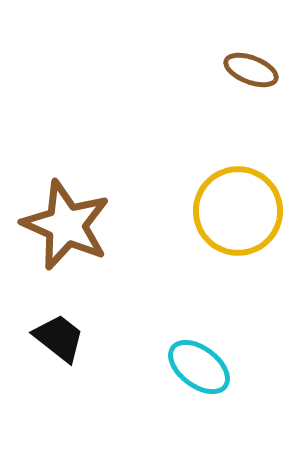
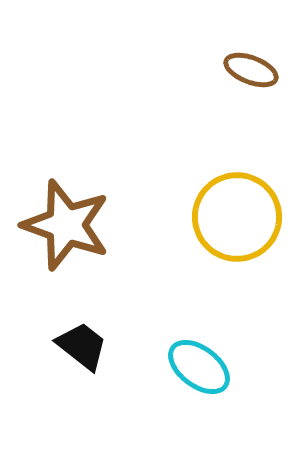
yellow circle: moved 1 px left, 6 px down
brown star: rotated 4 degrees counterclockwise
black trapezoid: moved 23 px right, 8 px down
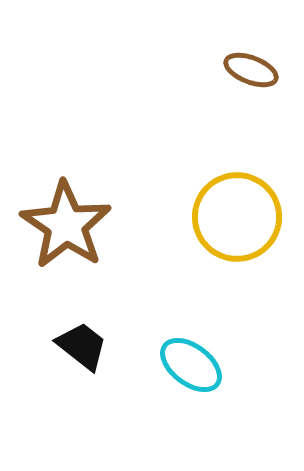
brown star: rotated 14 degrees clockwise
cyan ellipse: moved 8 px left, 2 px up
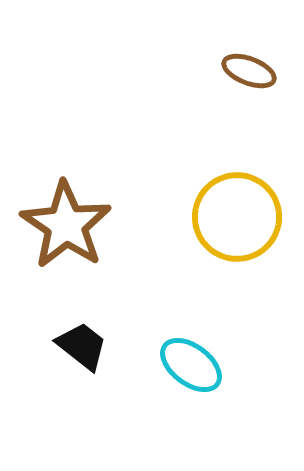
brown ellipse: moved 2 px left, 1 px down
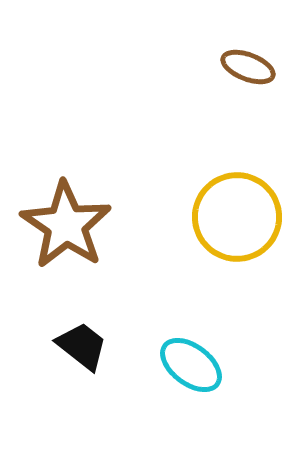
brown ellipse: moved 1 px left, 4 px up
